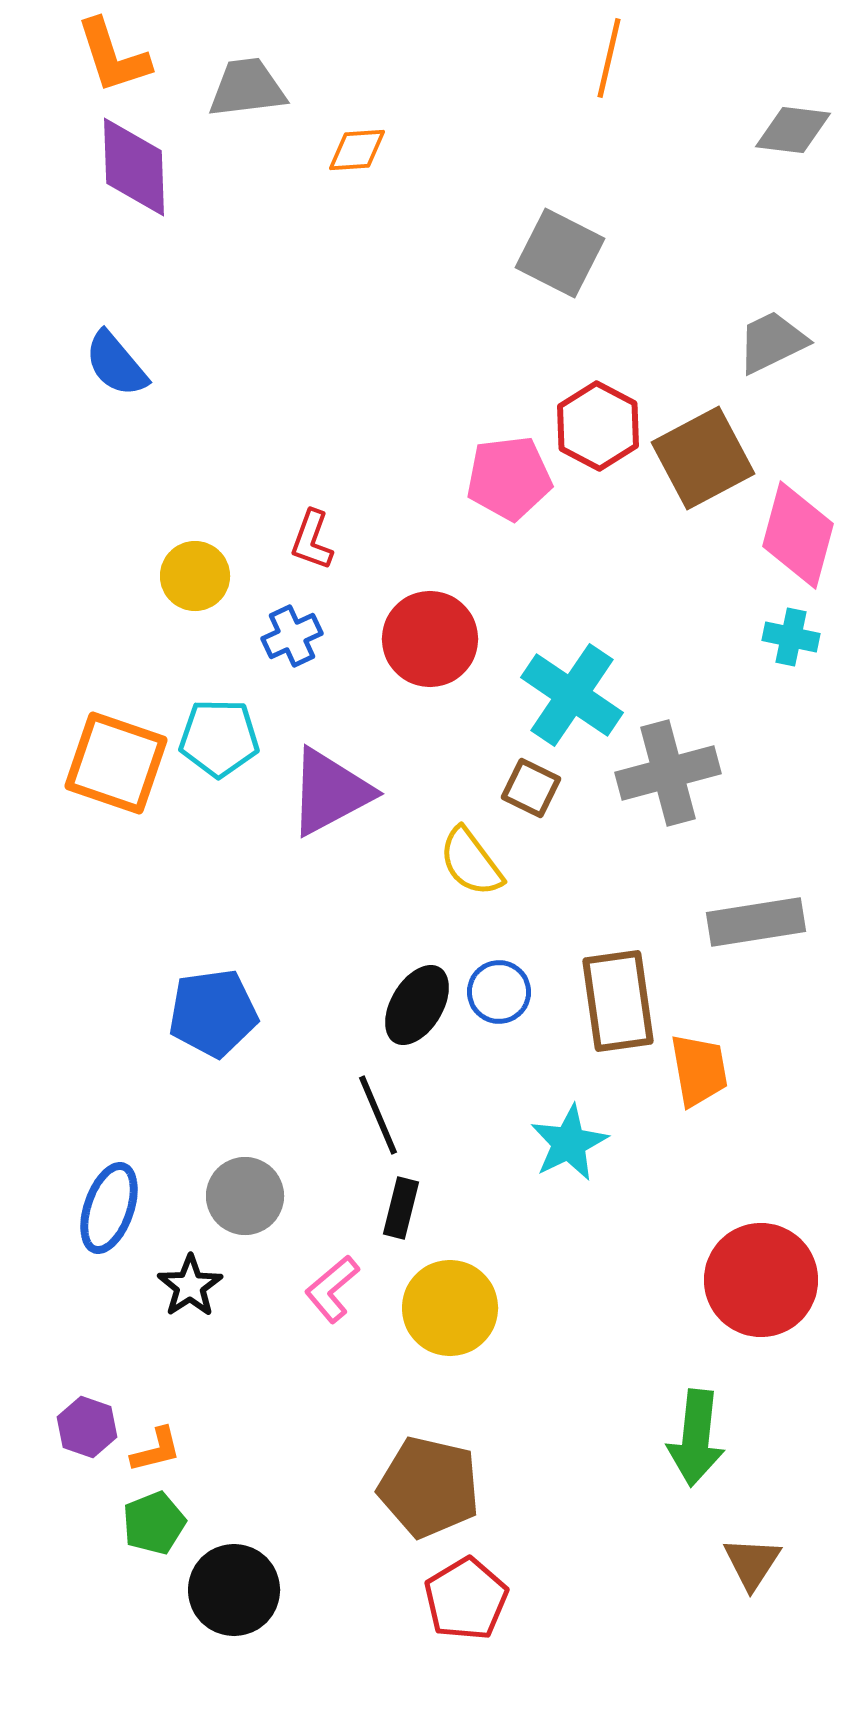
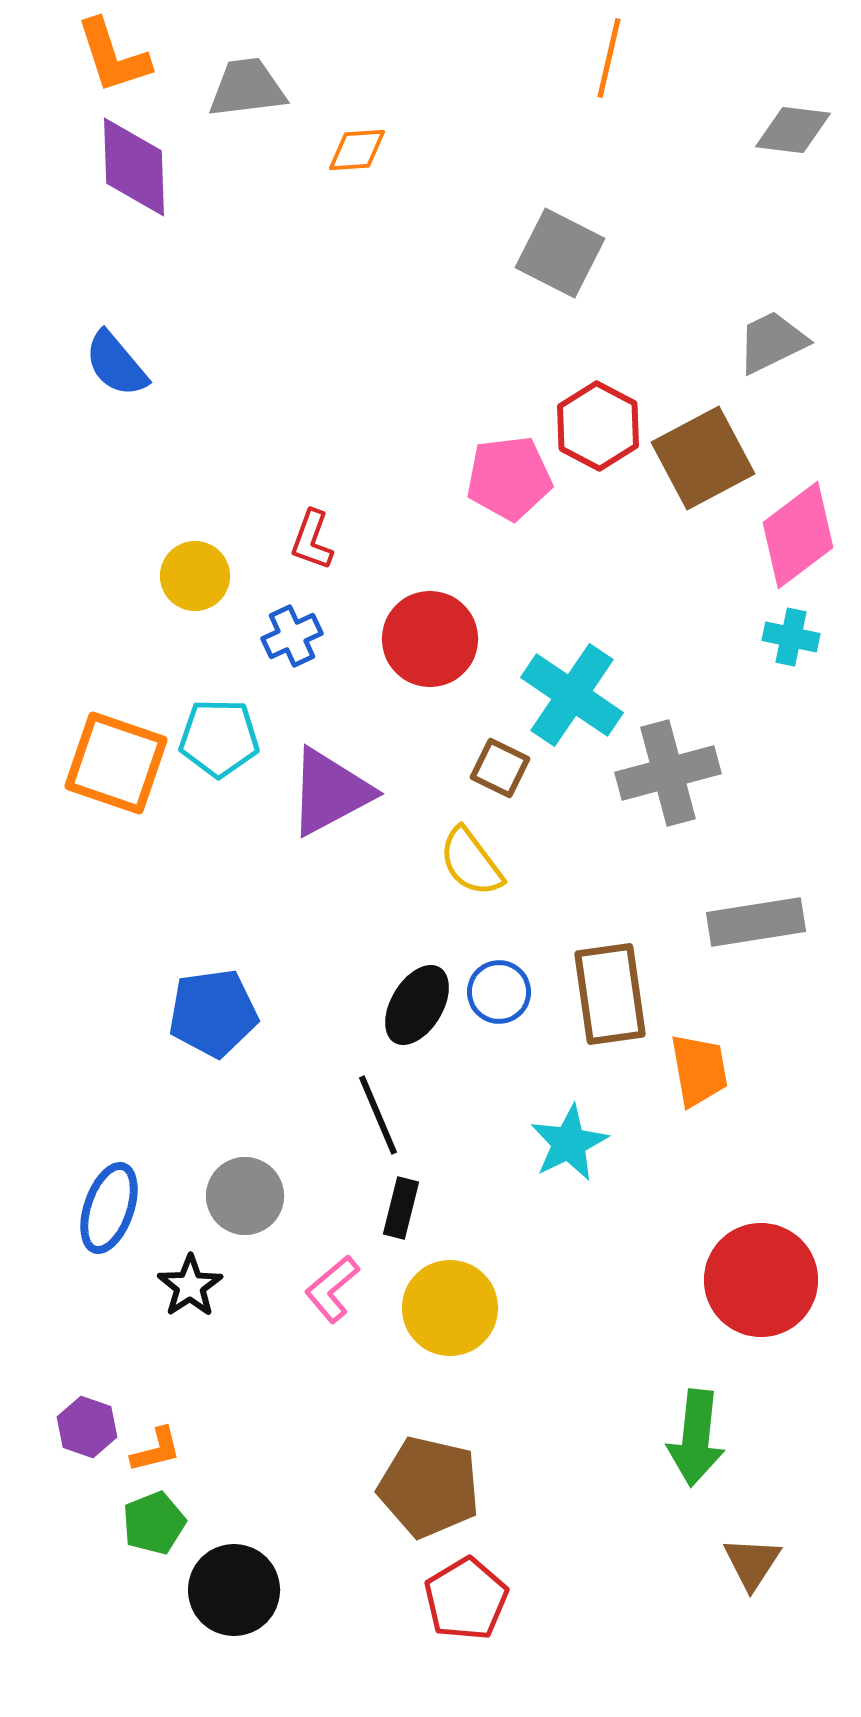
pink diamond at (798, 535): rotated 38 degrees clockwise
brown square at (531, 788): moved 31 px left, 20 px up
brown rectangle at (618, 1001): moved 8 px left, 7 px up
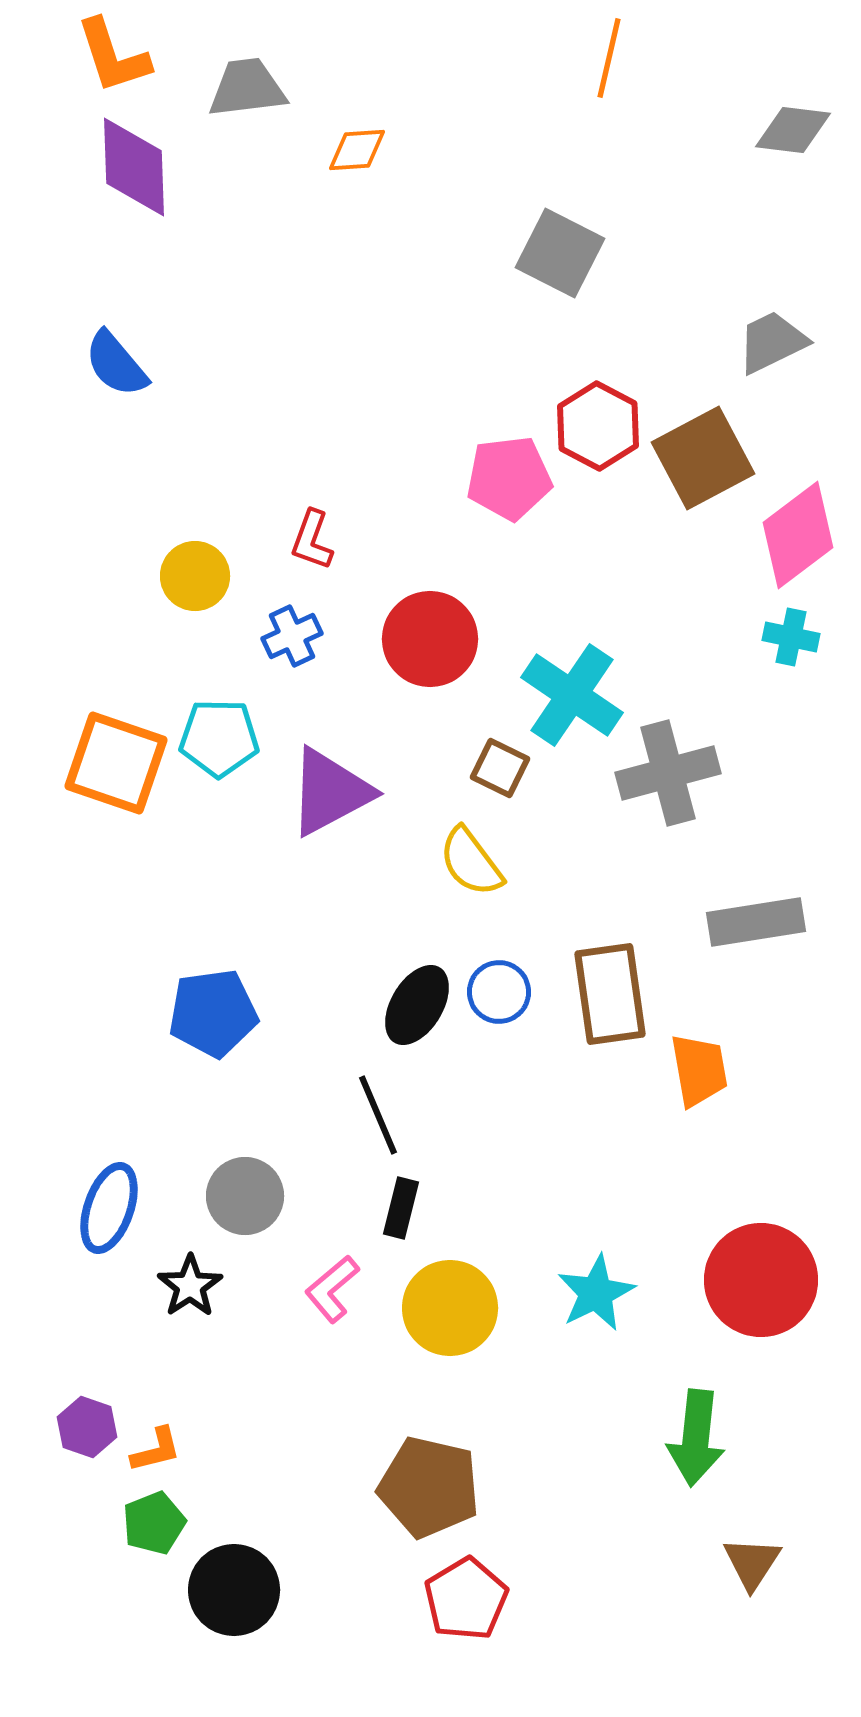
cyan star at (569, 1143): moved 27 px right, 150 px down
